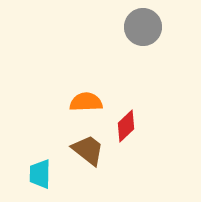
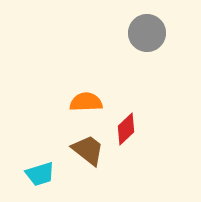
gray circle: moved 4 px right, 6 px down
red diamond: moved 3 px down
cyan trapezoid: rotated 108 degrees counterclockwise
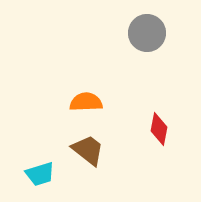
red diamond: moved 33 px right; rotated 36 degrees counterclockwise
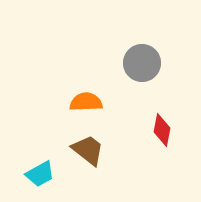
gray circle: moved 5 px left, 30 px down
red diamond: moved 3 px right, 1 px down
cyan trapezoid: rotated 12 degrees counterclockwise
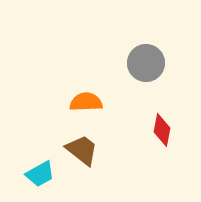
gray circle: moved 4 px right
brown trapezoid: moved 6 px left
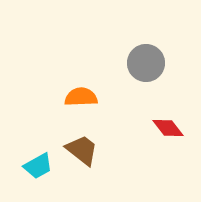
orange semicircle: moved 5 px left, 5 px up
red diamond: moved 6 px right, 2 px up; rotated 48 degrees counterclockwise
cyan trapezoid: moved 2 px left, 8 px up
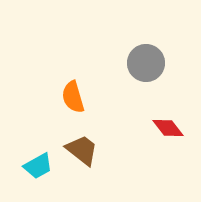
orange semicircle: moved 8 px left; rotated 104 degrees counterclockwise
